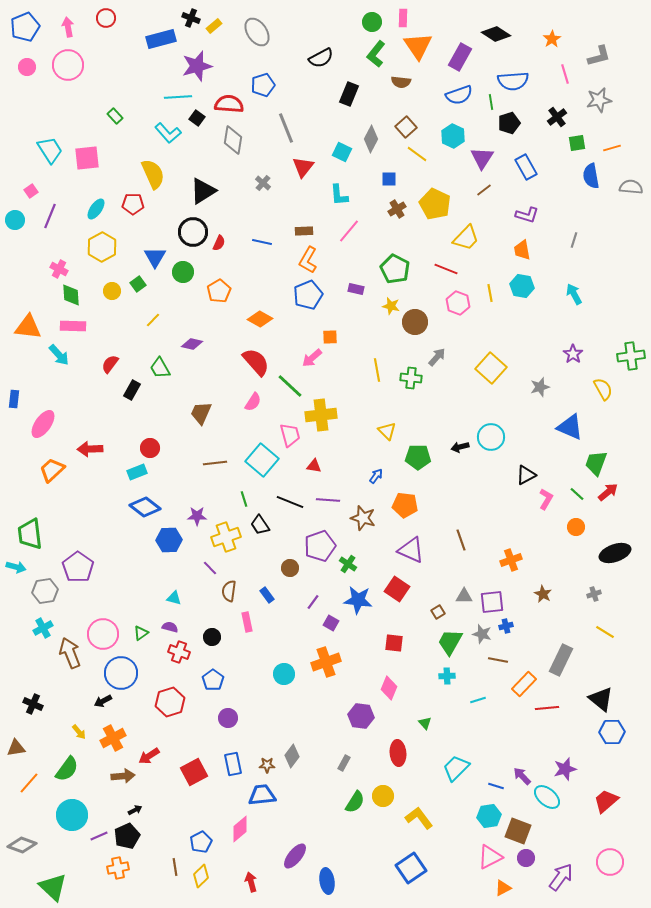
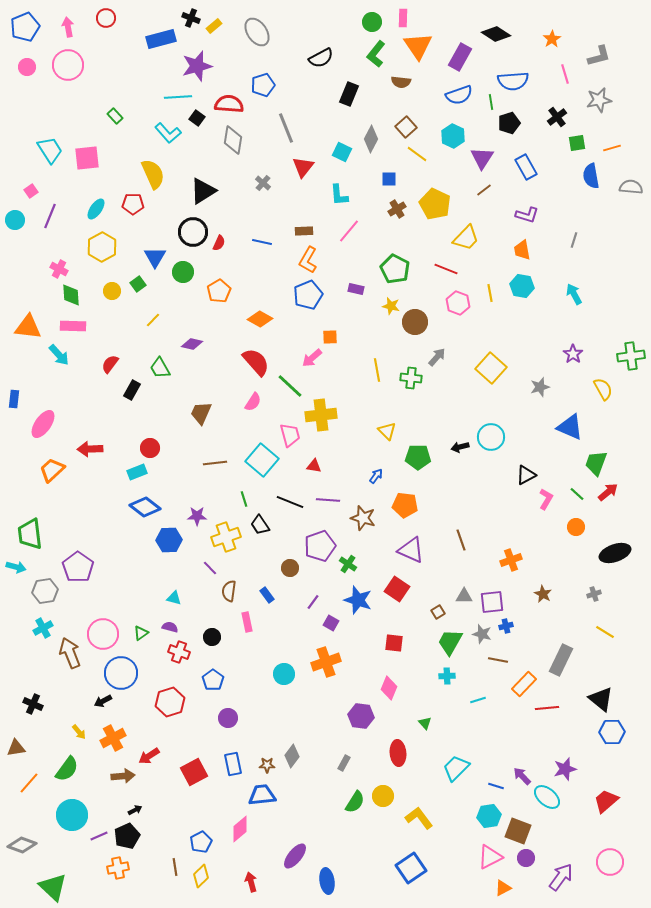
blue star at (358, 600): rotated 12 degrees clockwise
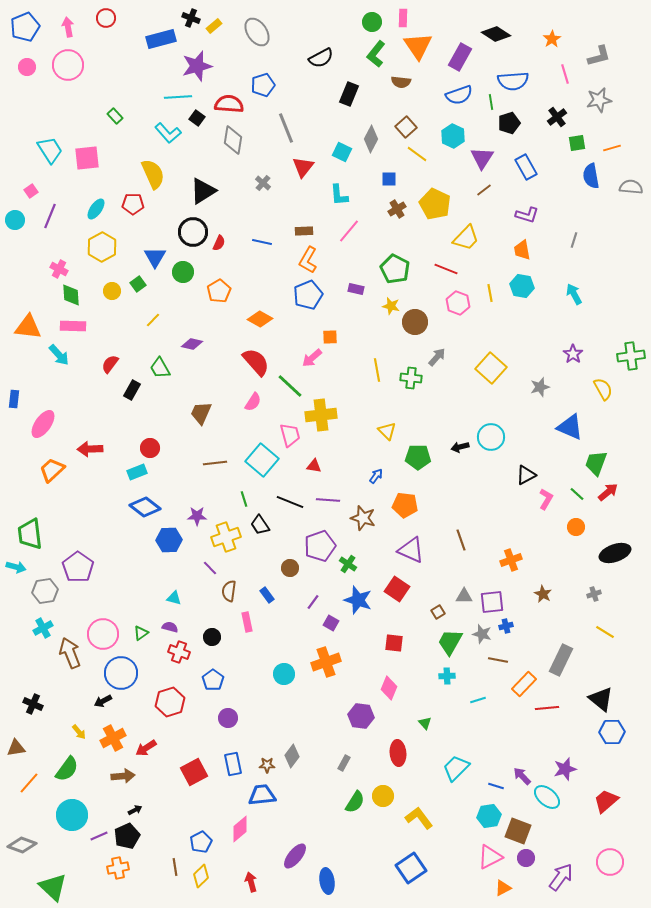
red arrow at (149, 756): moved 3 px left, 8 px up
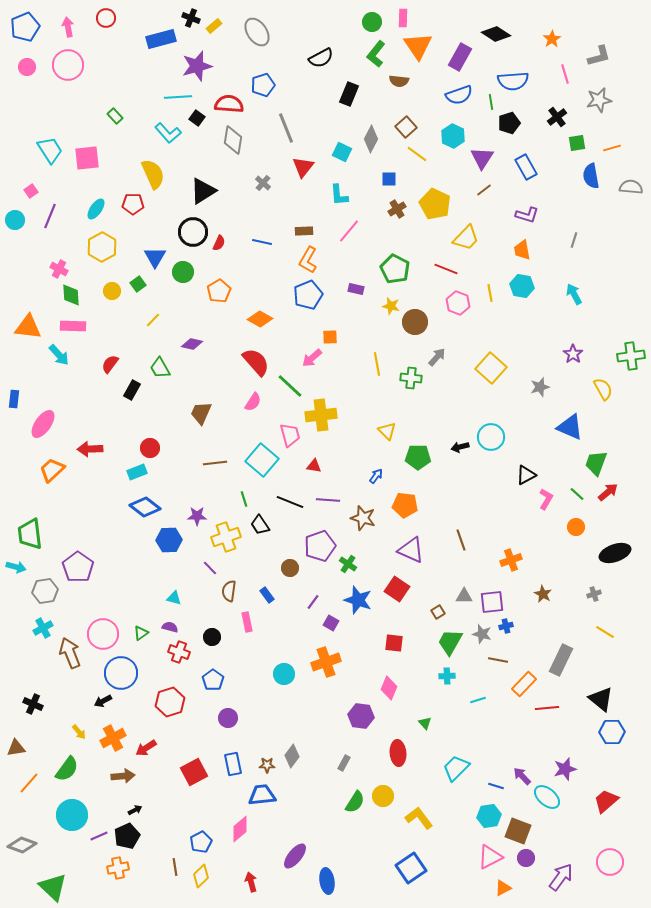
brown semicircle at (401, 82): moved 2 px left, 1 px up
yellow line at (377, 370): moved 6 px up
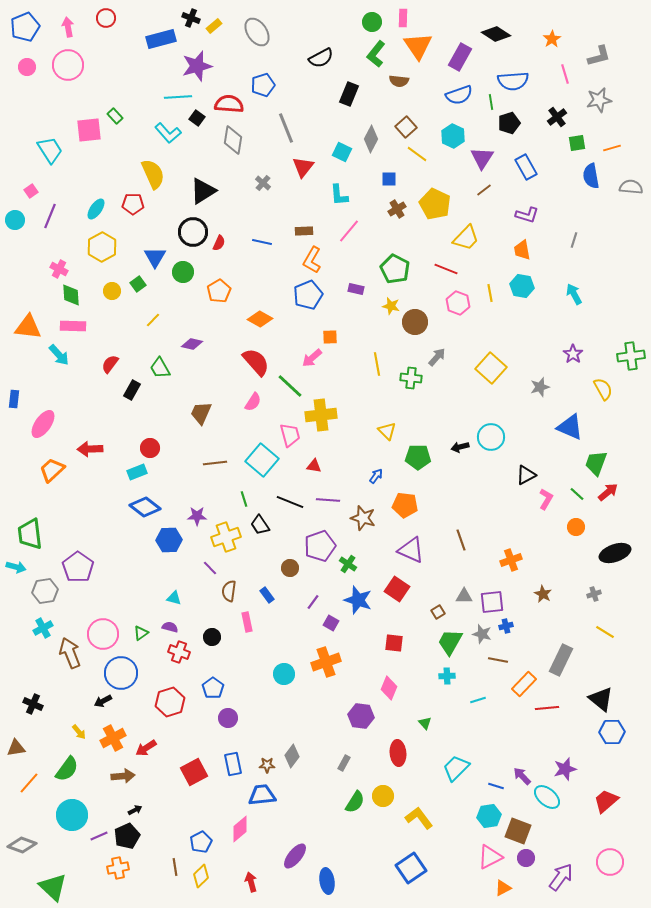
pink square at (87, 158): moved 2 px right, 28 px up
orange L-shape at (308, 260): moved 4 px right
blue pentagon at (213, 680): moved 8 px down
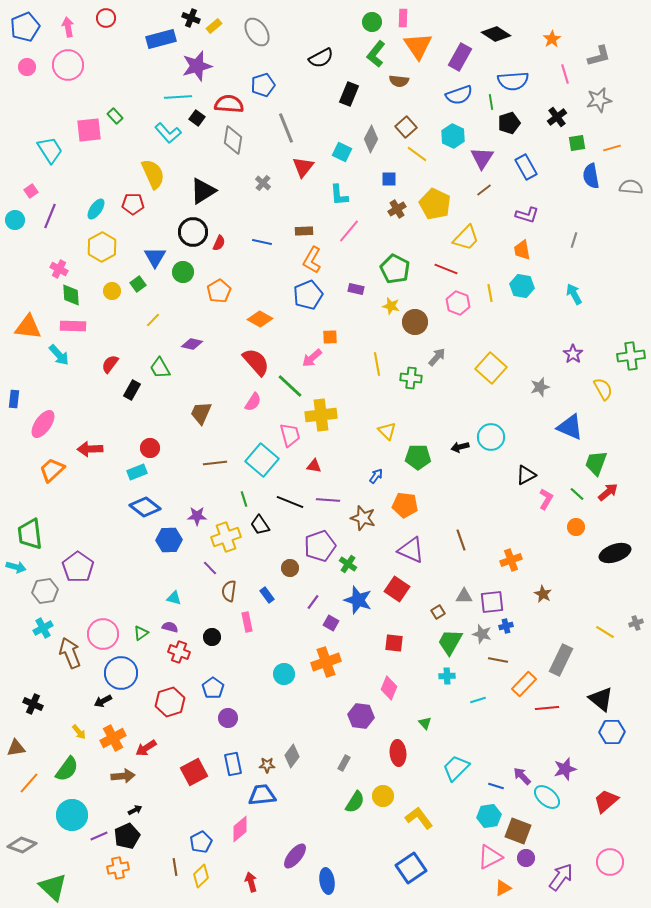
gray cross at (594, 594): moved 42 px right, 29 px down
